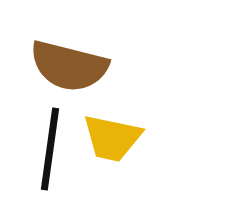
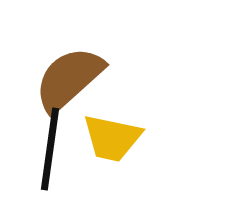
brown semicircle: moved 13 px down; rotated 124 degrees clockwise
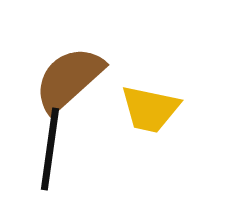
yellow trapezoid: moved 38 px right, 29 px up
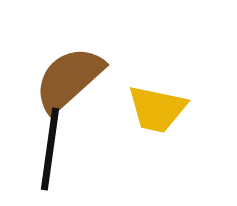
yellow trapezoid: moved 7 px right
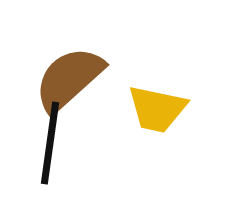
black line: moved 6 px up
